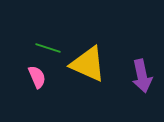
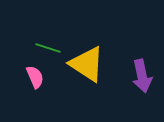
yellow triangle: moved 1 px left; rotated 9 degrees clockwise
pink semicircle: moved 2 px left
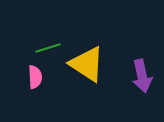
green line: rotated 35 degrees counterclockwise
pink semicircle: rotated 20 degrees clockwise
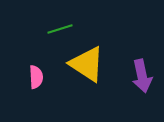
green line: moved 12 px right, 19 px up
pink semicircle: moved 1 px right
